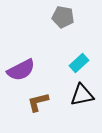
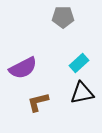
gray pentagon: rotated 10 degrees counterclockwise
purple semicircle: moved 2 px right, 2 px up
black triangle: moved 2 px up
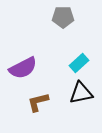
black triangle: moved 1 px left
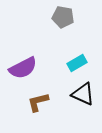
gray pentagon: rotated 10 degrees clockwise
cyan rectangle: moved 2 px left; rotated 12 degrees clockwise
black triangle: moved 2 px right, 1 px down; rotated 35 degrees clockwise
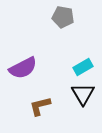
cyan rectangle: moved 6 px right, 4 px down
black triangle: rotated 35 degrees clockwise
brown L-shape: moved 2 px right, 4 px down
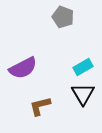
gray pentagon: rotated 10 degrees clockwise
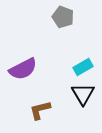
purple semicircle: moved 1 px down
brown L-shape: moved 4 px down
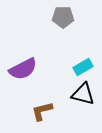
gray pentagon: rotated 20 degrees counterclockwise
black triangle: rotated 45 degrees counterclockwise
brown L-shape: moved 2 px right, 1 px down
